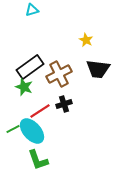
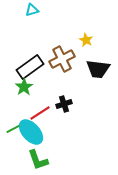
brown cross: moved 3 px right, 15 px up
green star: rotated 18 degrees clockwise
red line: moved 2 px down
cyan ellipse: moved 1 px left, 1 px down
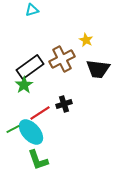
green star: moved 2 px up
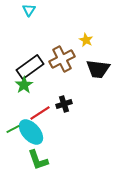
cyan triangle: moved 3 px left; rotated 40 degrees counterclockwise
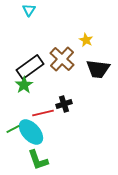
brown cross: rotated 20 degrees counterclockwise
red line: moved 3 px right; rotated 20 degrees clockwise
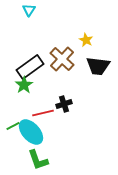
black trapezoid: moved 3 px up
green line: moved 3 px up
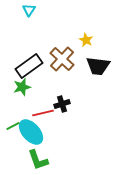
black rectangle: moved 1 px left, 1 px up
green star: moved 2 px left, 2 px down; rotated 18 degrees clockwise
black cross: moved 2 px left
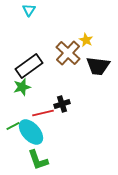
brown cross: moved 6 px right, 6 px up
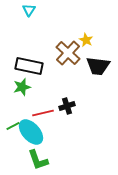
black rectangle: rotated 48 degrees clockwise
black cross: moved 5 px right, 2 px down
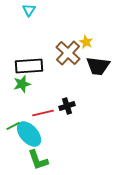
yellow star: moved 2 px down
black rectangle: rotated 16 degrees counterclockwise
green star: moved 3 px up
cyan ellipse: moved 2 px left, 2 px down
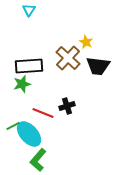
brown cross: moved 5 px down
red line: rotated 35 degrees clockwise
green L-shape: rotated 60 degrees clockwise
